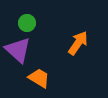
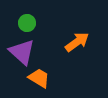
orange arrow: moved 1 px left, 1 px up; rotated 20 degrees clockwise
purple triangle: moved 4 px right, 2 px down
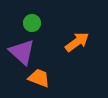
green circle: moved 5 px right
orange trapezoid: rotated 10 degrees counterclockwise
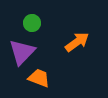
purple triangle: rotated 32 degrees clockwise
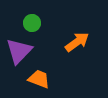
purple triangle: moved 3 px left, 1 px up
orange trapezoid: moved 1 px down
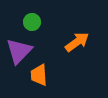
green circle: moved 1 px up
orange trapezoid: moved 4 px up; rotated 115 degrees counterclockwise
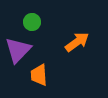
purple triangle: moved 1 px left, 1 px up
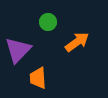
green circle: moved 16 px right
orange trapezoid: moved 1 px left, 3 px down
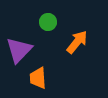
orange arrow: rotated 15 degrees counterclockwise
purple triangle: moved 1 px right
